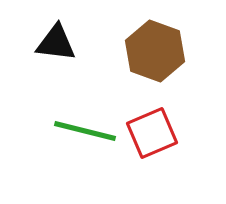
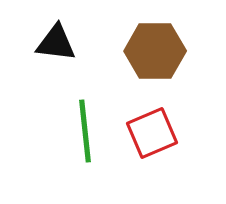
brown hexagon: rotated 20 degrees counterclockwise
green line: rotated 70 degrees clockwise
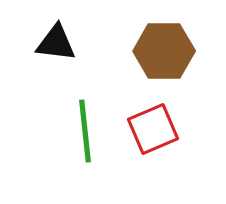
brown hexagon: moved 9 px right
red square: moved 1 px right, 4 px up
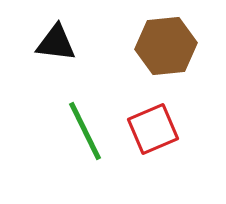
brown hexagon: moved 2 px right, 5 px up; rotated 6 degrees counterclockwise
green line: rotated 20 degrees counterclockwise
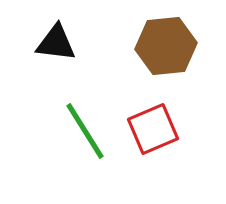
green line: rotated 6 degrees counterclockwise
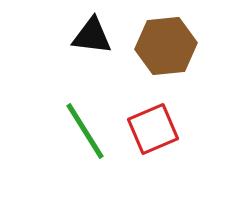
black triangle: moved 36 px right, 7 px up
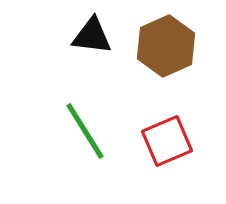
brown hexagon: rotated 18 degrees counterclockwise
red square: moved 14 px right, 12 px down
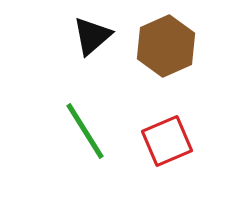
black triangle: rotated 48 degrees counterclockwise
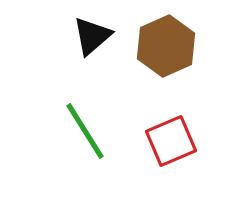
red square: moved 4 px right
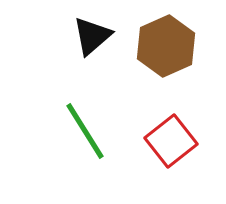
red square: rotated 15 degrees counterclockwise
